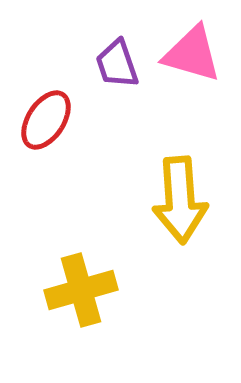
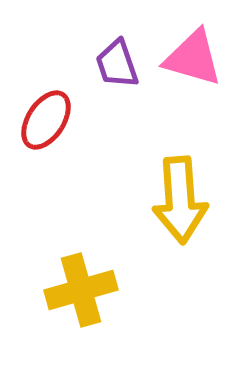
pink triangle: moved 1 px right, 4 px down
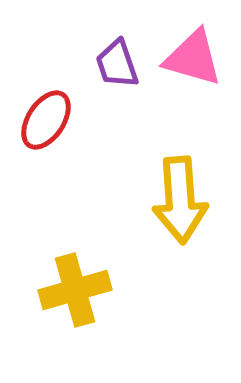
yellow cross: moved 6 px left
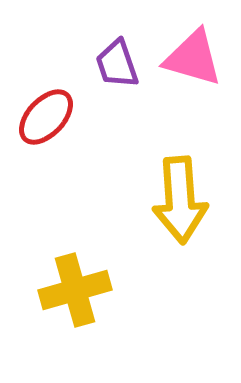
red ellipse: moved 3 px up; rotated 10 degrees clockwise
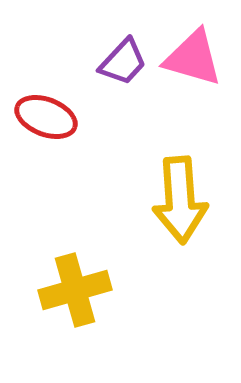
purple trapezoid: moved 6 px right, 2 px up; rotated 118 degrees counterclockwise
red ellipse: rotated 68 degrees clockwise
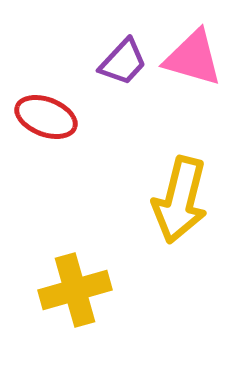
yellow arrow: rotated 18 degrees clockwise
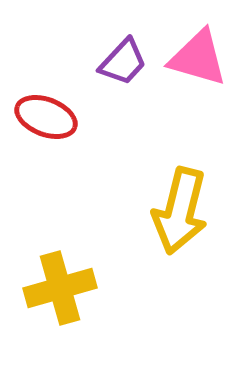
pink triangle: moved 5 px right
yellow arrow: moved 11 px down
yellow cross: moved 15 px left, 2 px up
